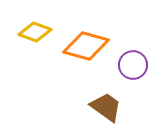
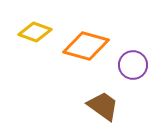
brown trapezoid: moved 3 px left, 1 px up
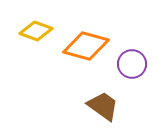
yellow diamond: moved 1 px right, 1 px up
purple circle: moved 1 px left, 1 px up
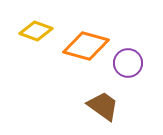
purple circle: moved 4 px left, 1 px up
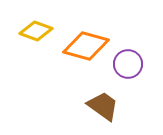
purple circle: moved 1 px down
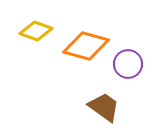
brown trapezoid: moved 1 px right, 1 px down
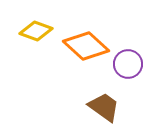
orange diamond: rotated 27 degrees clockwise
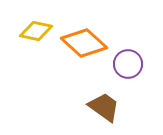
yellow diamond: rotated 8 degrees counterclockwise
orange diamond: moved 2 px left, 3 px up
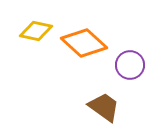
purple circle: moved 2 px right, 1 px down
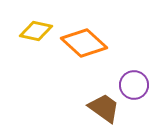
purple circle: moved 4 px right, 20 px down
brown trapezoid: moved 1 px down
